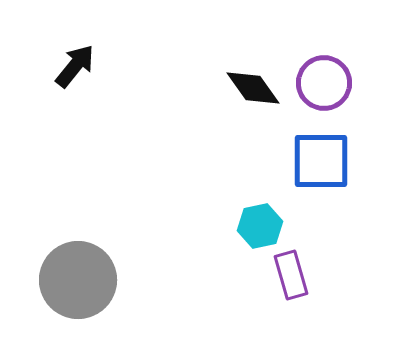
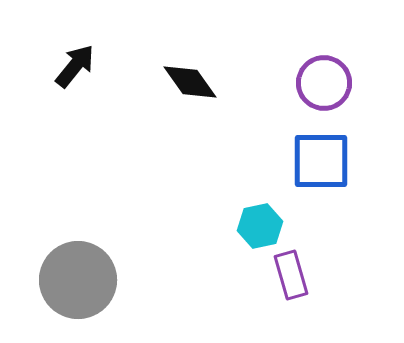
black diamond: moved 63 px left, 6 px up
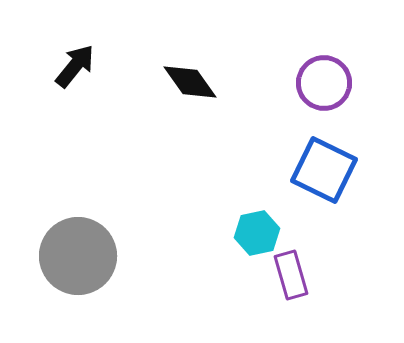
blue square: moved 3 px right, 9 px down; rotated 26 degrees clockwise
cyan hexagon: moved 3 px left, 7 px down
gray circle: moved 24 px up
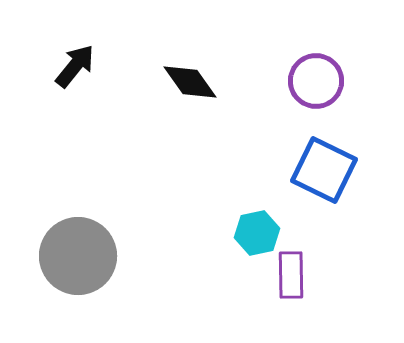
purple circle: moved 8 px left, 2 px up
purple rectangle: rotated 15 degrees clockwise
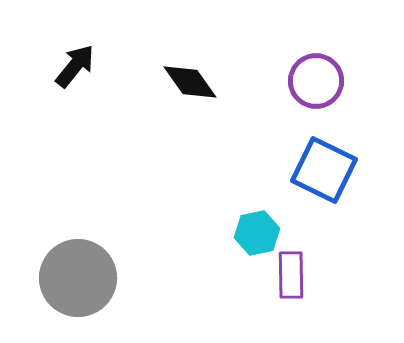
gray circle: moved 22 px down
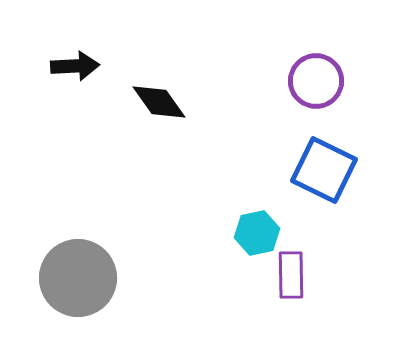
black arrow: rotated 48 degrees clockwise
black diamond: moved 31 px left, 20 px down
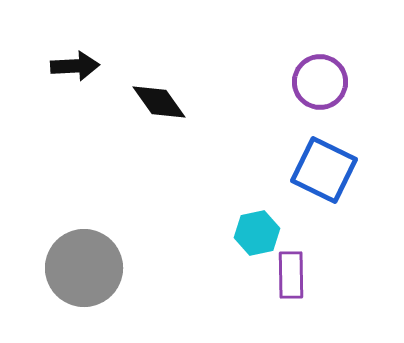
purple circle: moved 4 px right, 1 px down
gray circle: moved 6 px right, 10 px up
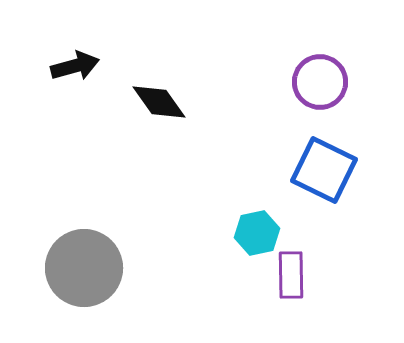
black arrow: rotated 12 degrees counterclockwise
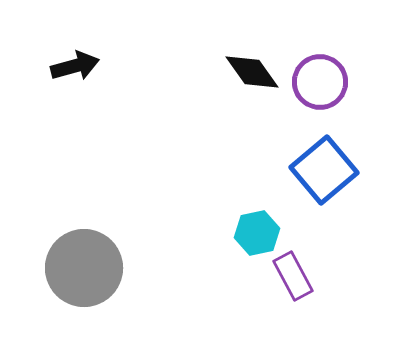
black diamond: moved 93 px right, 30 px up
blue square: rotated 24 degrees clockwise
purple rectangle: moved 2 px right, 1 px down; rotated 27 degrees counterclockwise
